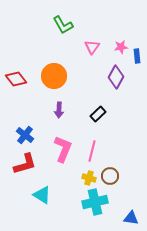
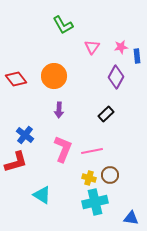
black rectangle: moved 8 px right
pink line: rotated 65 degrees clockwise
red L-shape: moved 9 px left, 2 px up
brown circle: moved 1 px up
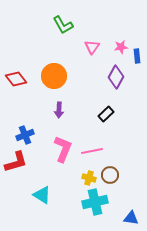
blue cross: rotated 30 degrees clockwise
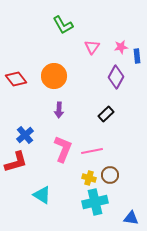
blue cross: rotated 18 degrees counterclockwise
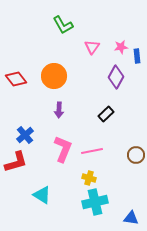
brown circle: moved 26 px right, 20 px up
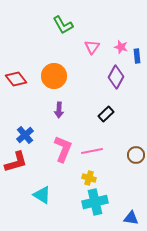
pink star: rotated 24 degrees clockwise
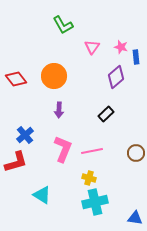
blue rectangle: moved 1 px left, 1 px down
purple diamond: rotated 20 degrees clockwise
brown circle: moved 2 px up
blue triangle: moved 4 px right
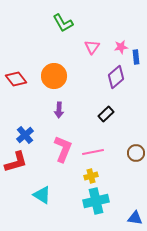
green L-shape: moved 2 px up
pink star: rotated 24 degrees counterclockwise
pink line: moved 1 px right, 1 px down
yellow cross: moved 2 px right, 2 px up; rotated 32 degrees counterclockwise
cyan cross: moved 1 px right, 1 px up
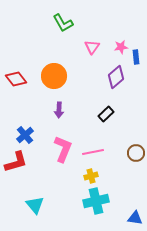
cyan triangle: moved 7 px left, 10 px down; rotated 18 degrees clockwise
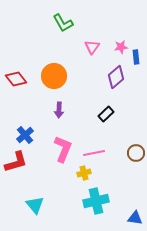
pink line: moved 1 px right, 1 px down
yellow cross: moved 7 px left, 3 px up
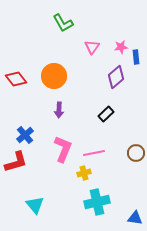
cyan cross: moved 1 px right, 1 px down
